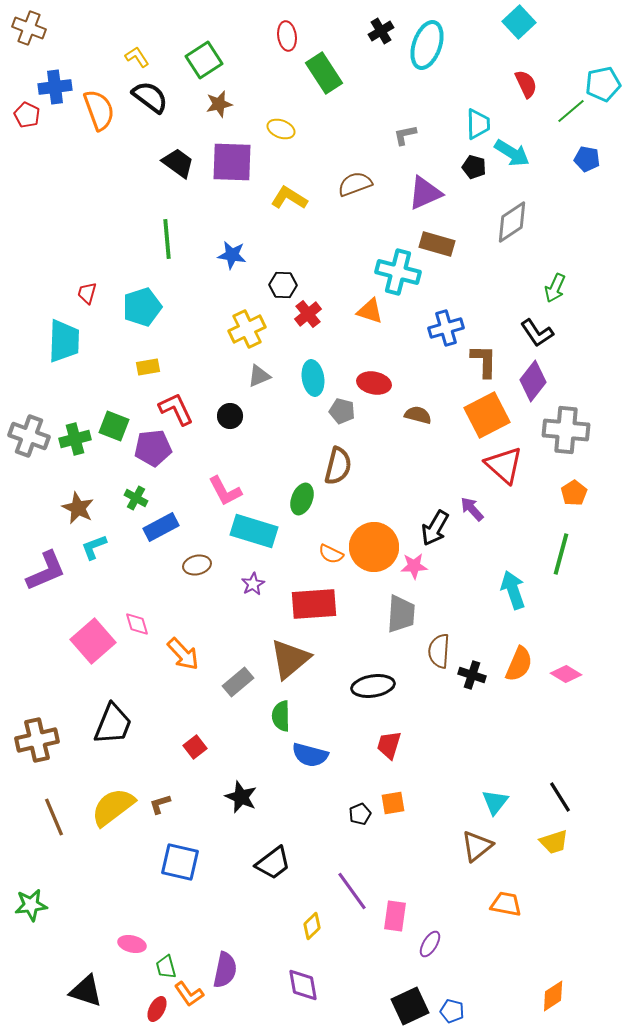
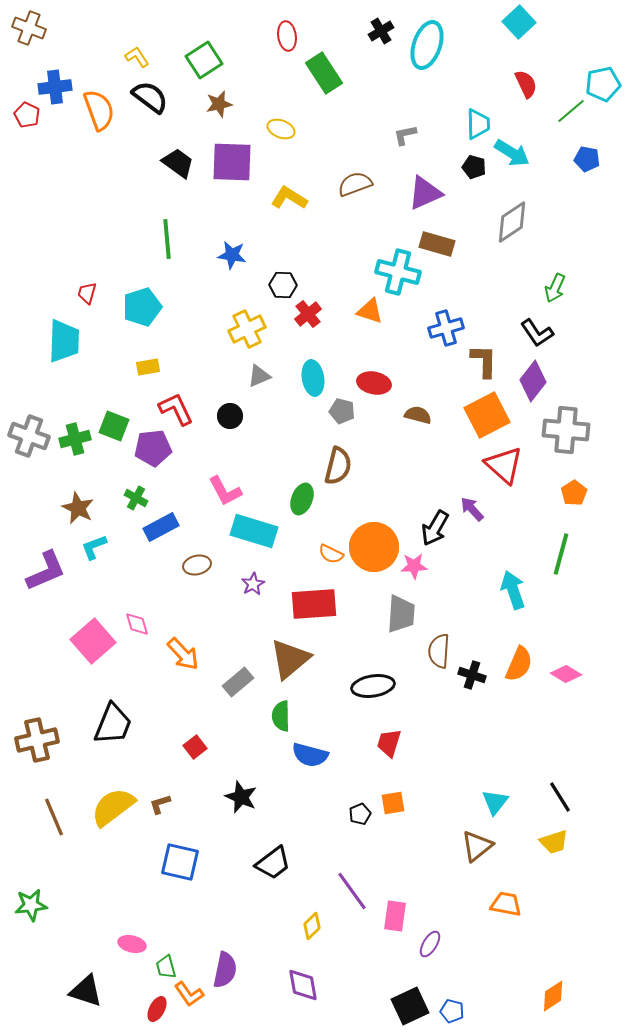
red trapezoid at (389, 745): moved 2 px up
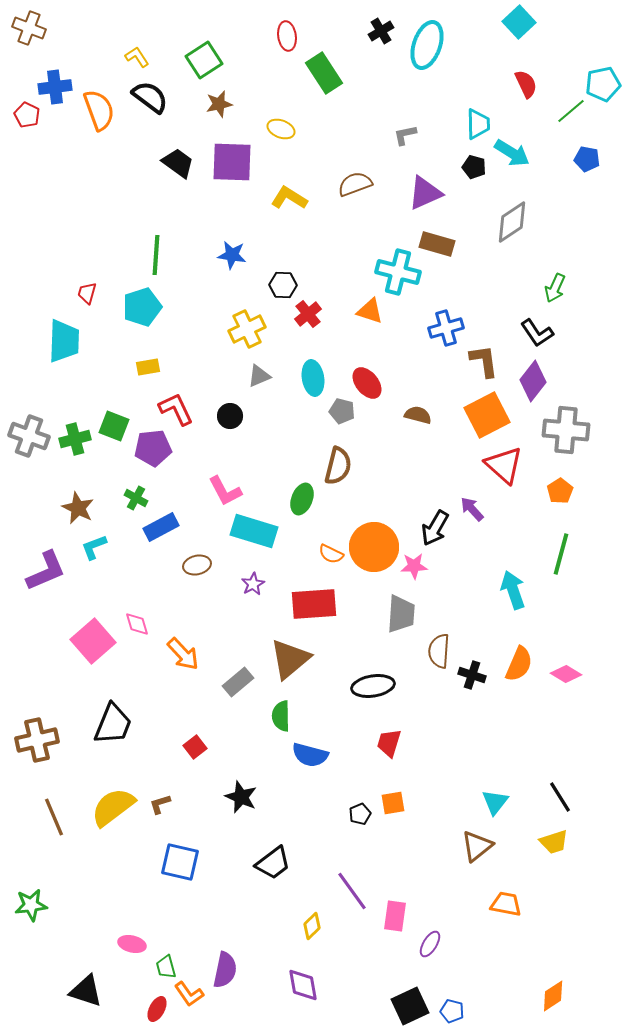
green line at (167, 239): moved 11 px left, 16 px down; rotated 9 degrees clockwise
brown L-shape at (484, 361): rotated 9 degrees counterclockwise
red ellipse at (374, 383): moved 7 px left; rotated 40 degrees clockwise
orange pentagon at (574, 493): moved 14 px left, 2 px up
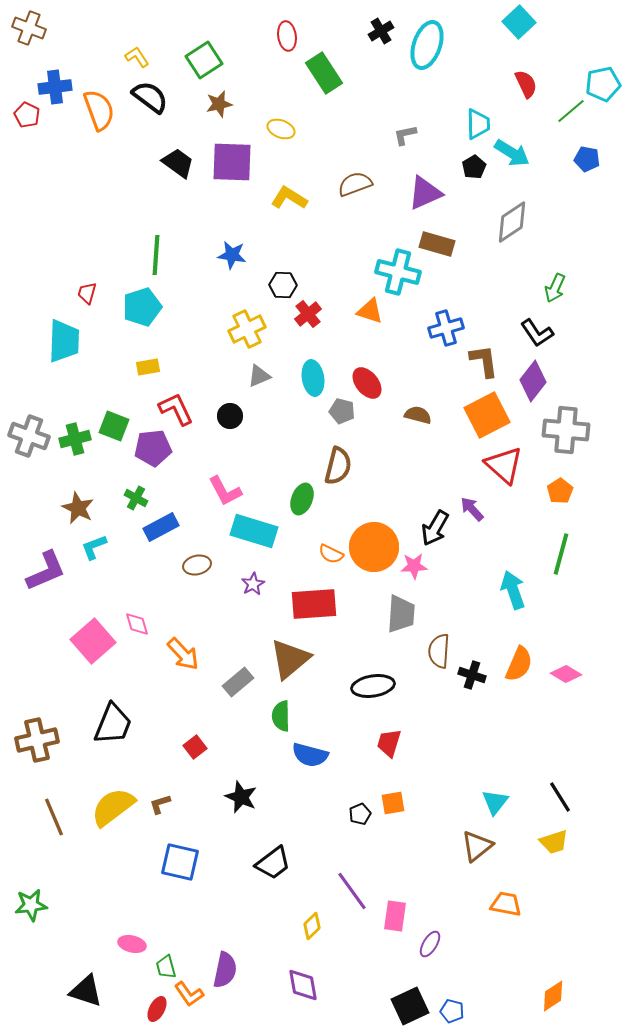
black pentagon at (474, 167): rotated 25 degrees clockwise
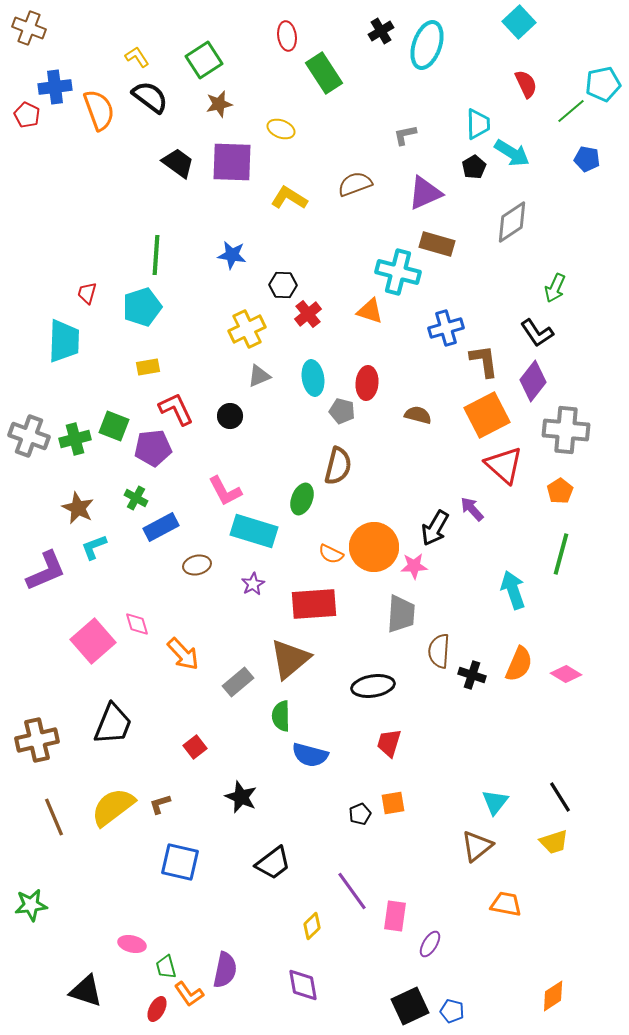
red ellipse at (367, 383): rotated 44 degrees clockwise
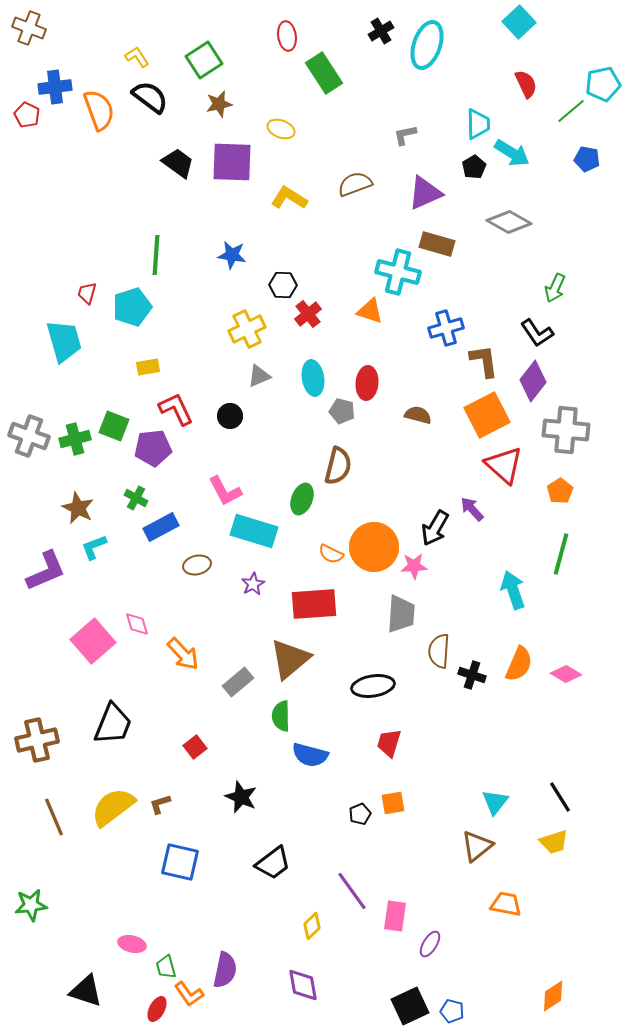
gray diamond at (512, 222): moved 3 px left; rotated 63 degrees clockwise
cyan pentagon at (142, 307): moved 10 px left
cyan trapezoid at (64, 341): rotated 18 degrees counterclockwise
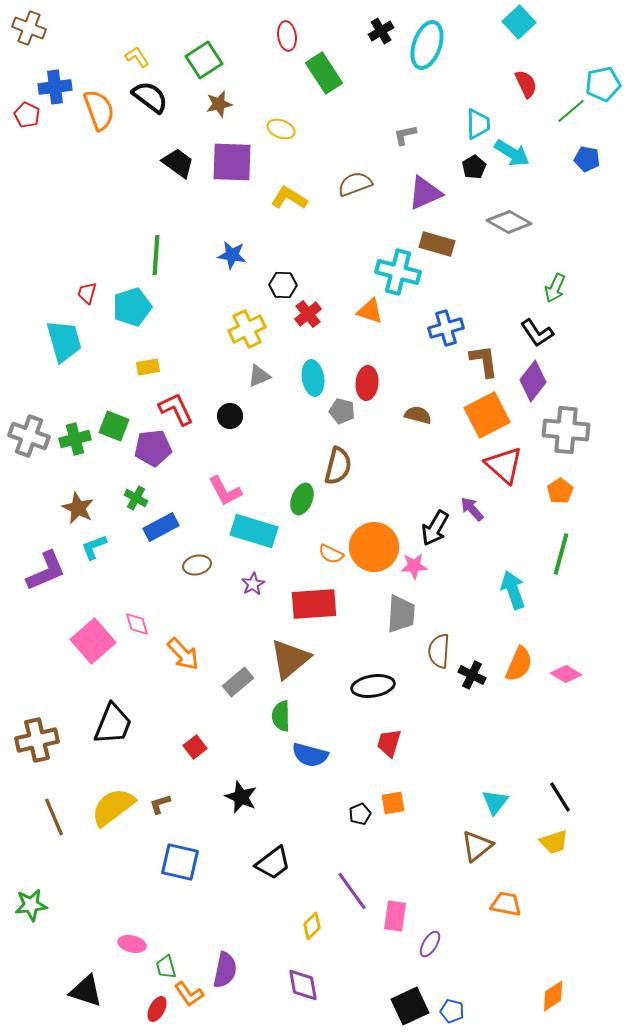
black cross at (472, 675): rotated 8 degrees clockwise
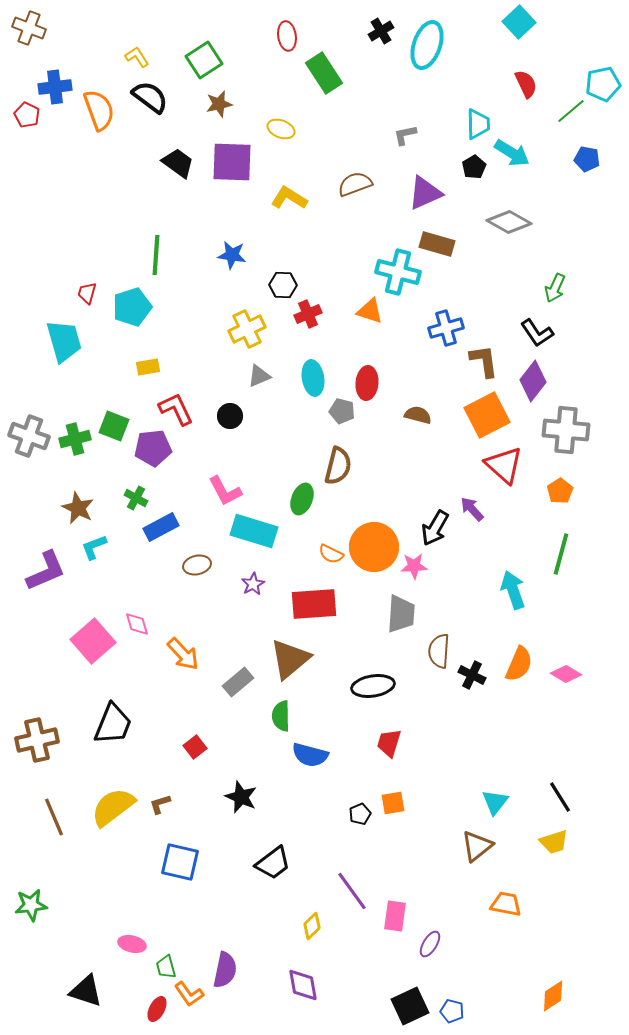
red cross at (308, 314): rotated 16 degrees clockwise
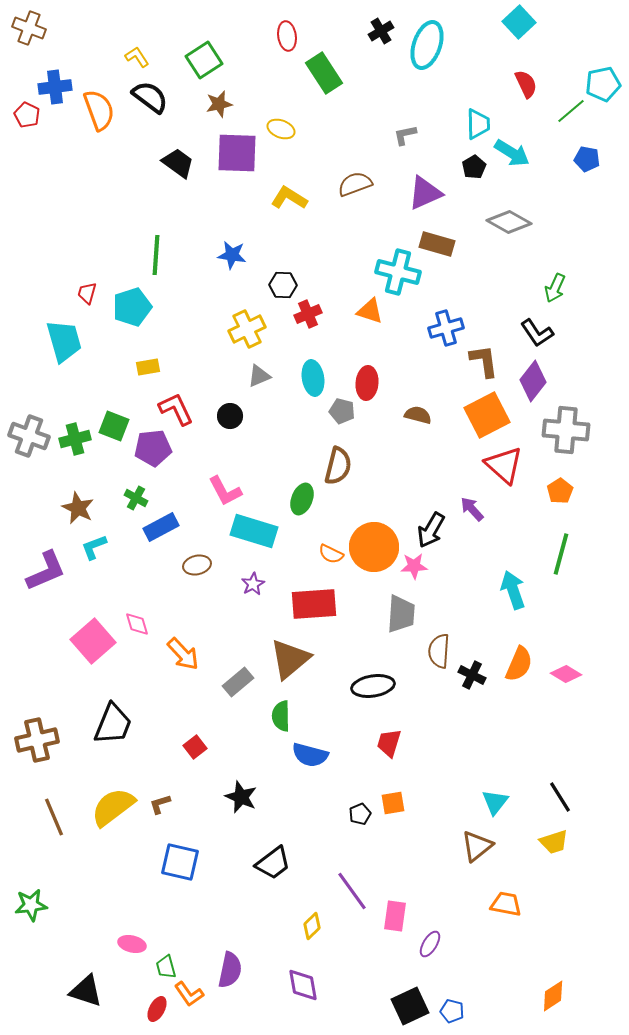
purple square at (232, 162): moved 5 px right, 9 px up
black arrow at (435, 528): moved 4 px left, 2 px down
purple semicircle at (225, 970): moved 5 px right
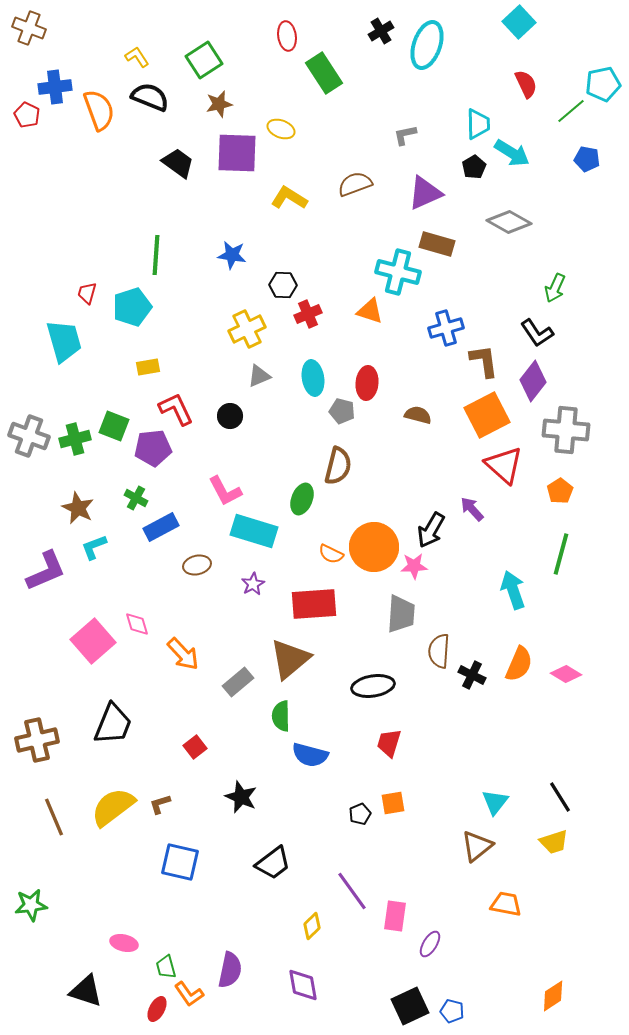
black semicircle at (150, 97): rotated 15 degrees counterclockwise
pink ellipse at (132, 944): moved 8 px left, 1 px up
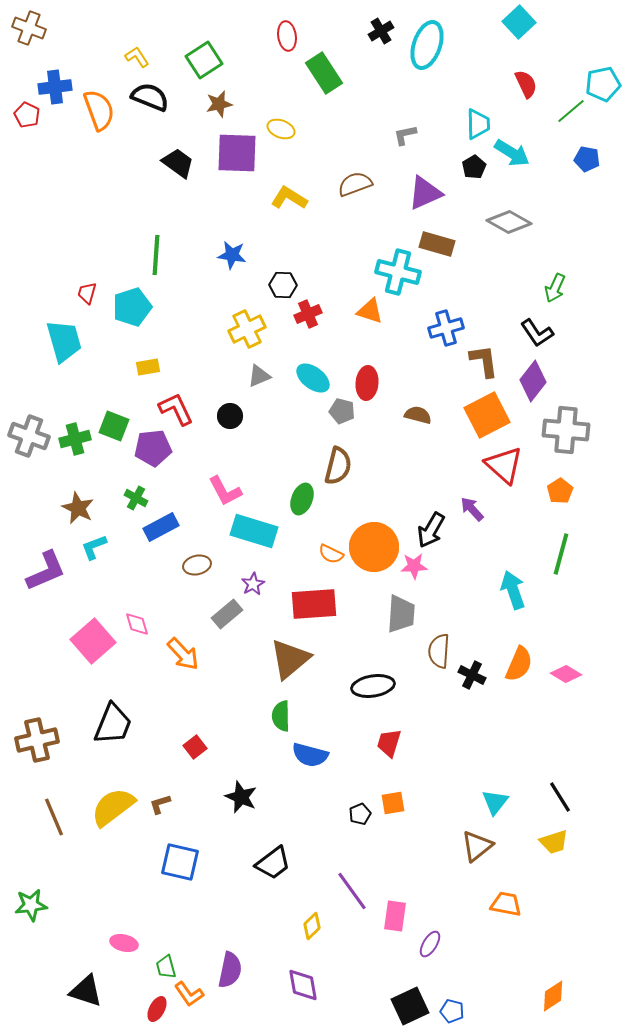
cyan ellipse at (313, 378): rotated 44 degrees counterclockwise
gray rectangle at (238, 682): moved 11 px left, 68 px up
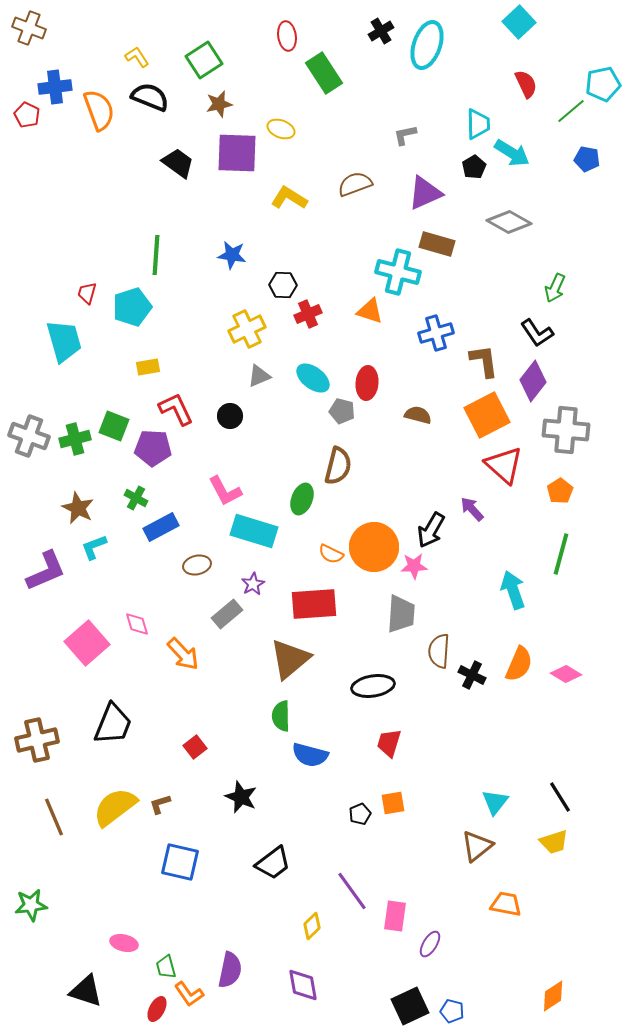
blue cross at (446, 328): moved 10 px left, 5 px down
purple pentagon at (153, 448): rotated 9 degrees clockwise
pink square at (93, 641): moved 6 px left, 2 px down
yellow semicircle at (113, 807): moved 2 px right
